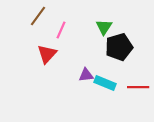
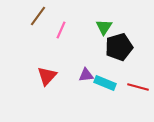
red triangle: moved 22 px down
red line: rotated 15 degrees clockwise
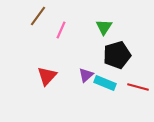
black pentagon: moved 2 px left, 8 px down
purple triangle: rotated 35 degrees counterclockwise
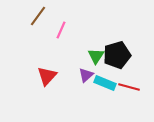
green triangle: moved 8 px left, 29 px down
red line: moved 9 px left
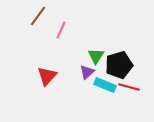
black pentagon: moved 2 px right, 10 px down
purple triangle: moved 1 px right, 3 px up
cyan rectangle: moved 2 px down
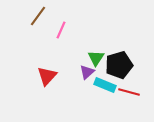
green triangle: moved 2 px down
red line: moved 5 px down
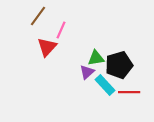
green triangle: rotated 48 degrees clockwise
red triangle: moved 29 px up
cyan rectangle: rotated 25 degrees clockwise
red line: rotated 15 degrees counterclockwise
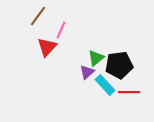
green triangle: rotated 30 degrees counterclockwise
black pentagon: rotated 8 degrees clockwise
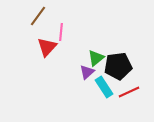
pink line: moved 2 px down; rotated 18 degrees counterclockwise
black pentagon: moved 1 px left, 1 px down
cyan rectangle: moved 1 px left, 2 px down; rotated 10 degrees clockwise
red line: rotated 25 degrees counterclockwise
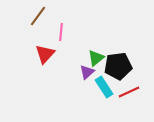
red triangle: moved 2 px left, 7 px down
